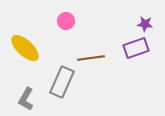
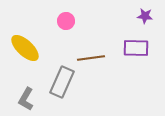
purple star: moved 8 px up
purple rectangle: rotated 20 degrees clockwise
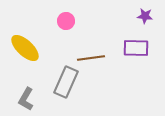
gray rectangle: moved 4 px right
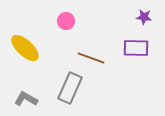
purple star: moved 1 px left, 1 px down
brown line: rotated 28 degrees clockwise
gray rectangle: moved 4 px right, 6 px down
gray L-shape: rotated 90 degrees clockwise
